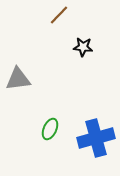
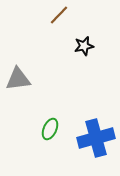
black star: moved 1 px right, 1 px up; rotated 18 degrees counterclockwise
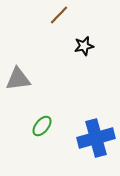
green ellipse: moved 8 px left, 3 px up; rotated 15 degrees clockwise
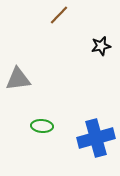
black star: moved 17 px right
green ellipse: rotated 55 degrees clockwise
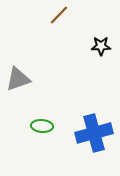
black star: rotated 12 degrees clockwise
gray triangle: rotated 12 degrees counterclockwise
blue cross: moved 2 px left, 5 px up
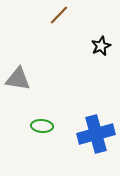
black star: rotated 24 degrees counterclockwise
gray triangle: rotated 28 degrees clockwise
blue cross: moved 2 px right, 1 px down
